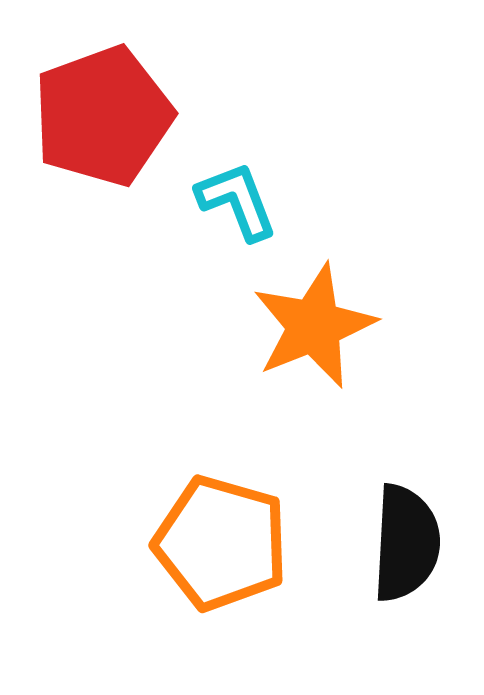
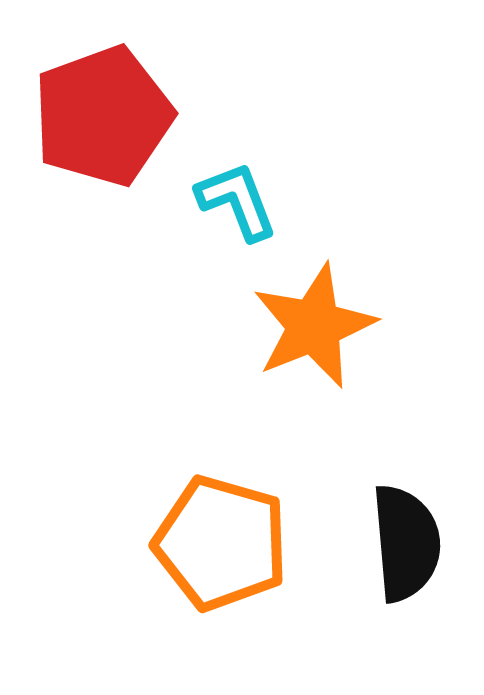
black semicircle: rotated 8 degrees counterclockwise
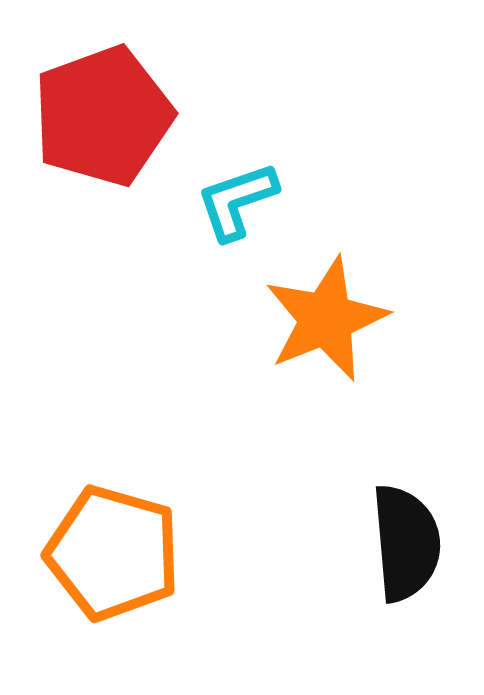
cyan L-shape: rotated 88 degrees counterclockwise
orange star: moved 12 px right, 7 px up
orange pentagon: moved 108 px left, 10 px down
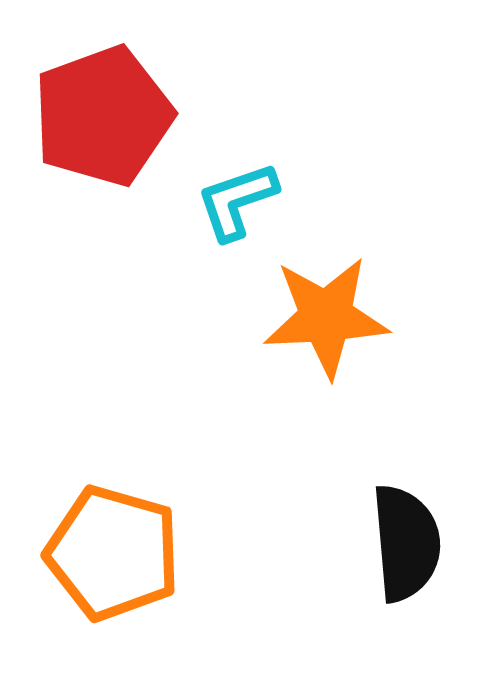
orange star: moved 2 px up; rotated 19 degrees clockwise
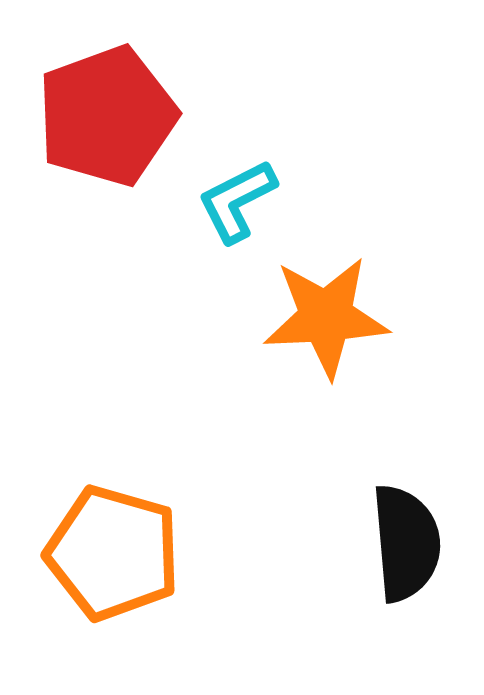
red pentagon: moved 4 px right
cyan L-shape: rotated 8 degrees counterclockwise
